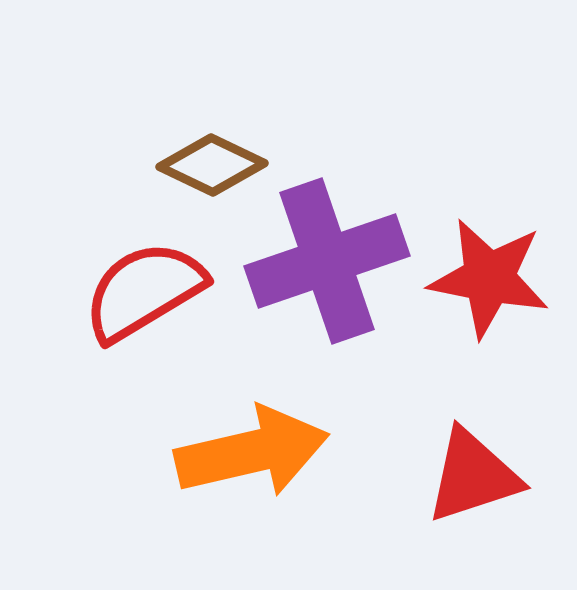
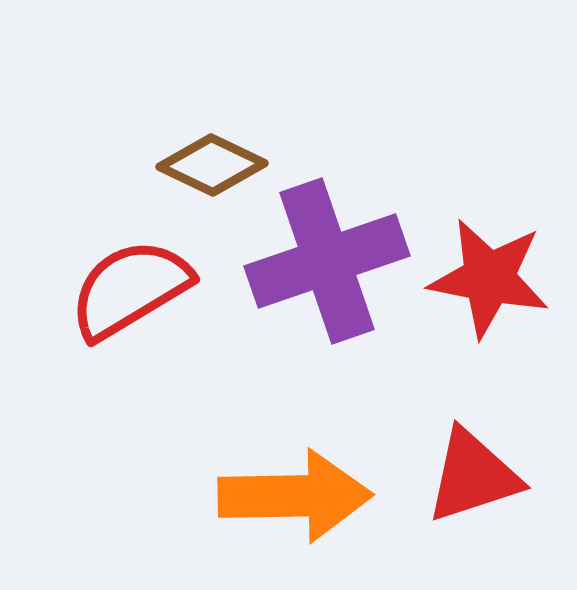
red semicircle: moved 14 px left, 2 px up
orange arrow: moved 43 px right, 44 px down; rotated 12 degrees clockwise
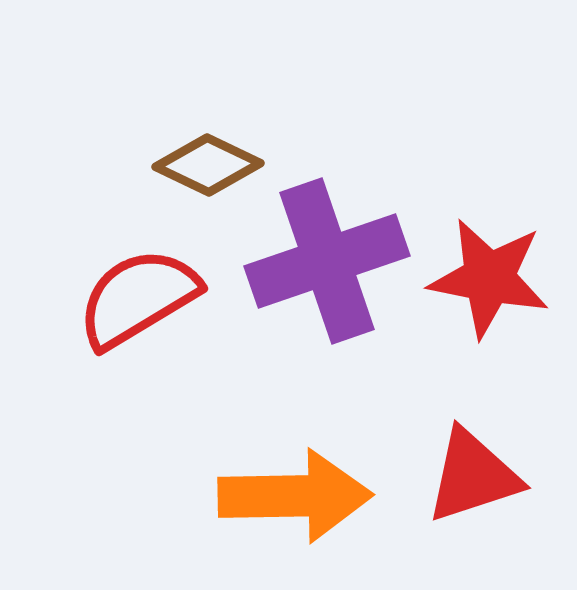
brown diamond: moved 4 px left
red semicircle: moved 8 px right, 9 px down
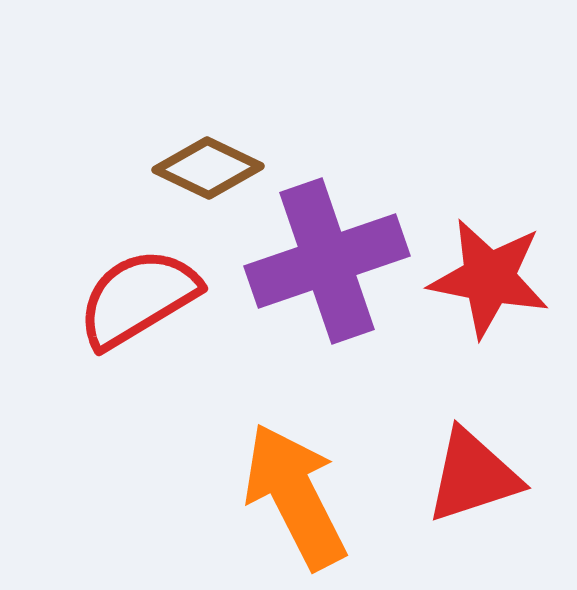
brown diamond: moved 3 px down
orange arrow: rotated 116 degrees counterclockwise
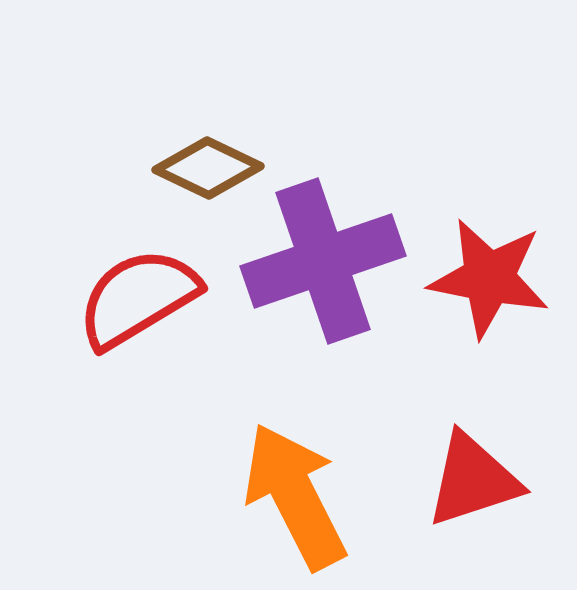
purple cross: moved 4 px left
red triangle: moved 4 px down
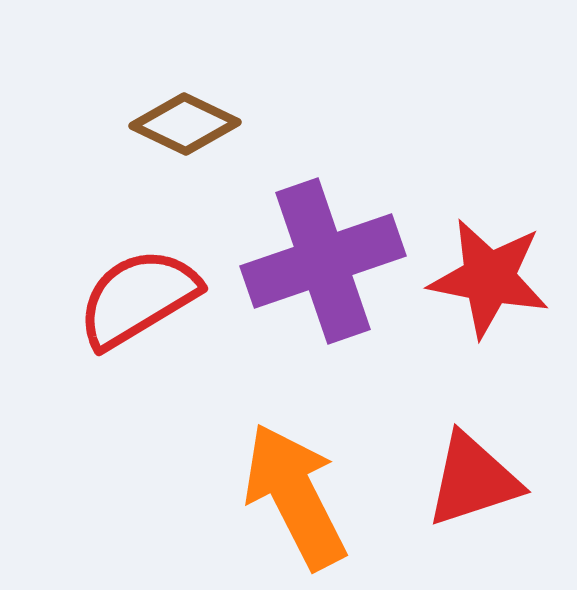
brown diamond: moved 23 px left, 44 px up
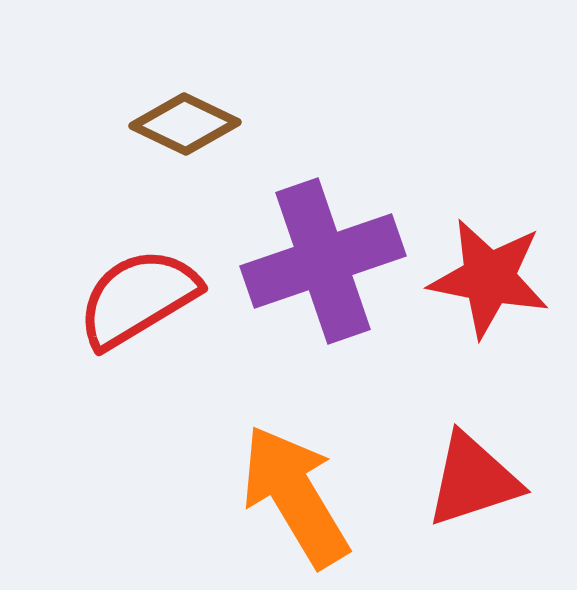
orange arrow: rotated 4 degrees counterclockwise
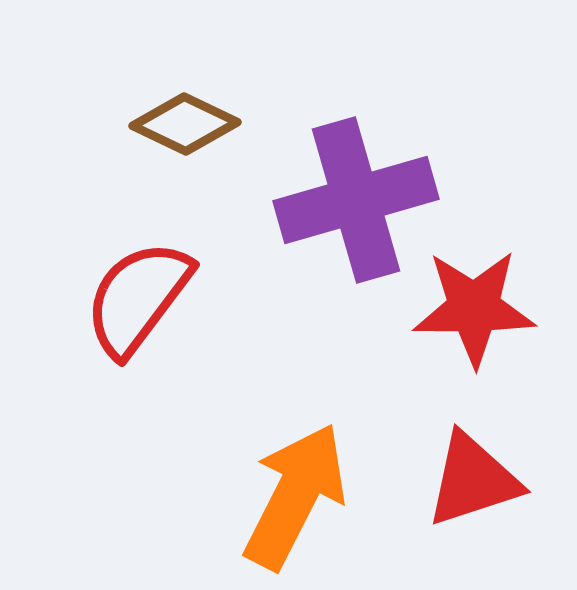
purple cross: moved 33 px right, 61 px up; rotated 3 degrees clockwise
red star: moved 15 px left, 30 px down; rotated 11 degrees counterclockwise
red semicircle: rotated 22 degrees counterclockwise
orange arrow: rotated 58 degrees clockwise
